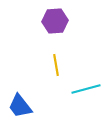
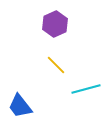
purple hexagon: moved 3 px down; rotated 20 degrees counterclockwise
yellow line: rotated 35 degrees counterclockwise
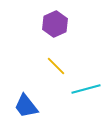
yellow line: moved 1 px down
blue trapezoid: moved 6 px right
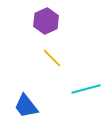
purple hexagon: moved 9 px left, 3 px up
yellow line: moved 4 px left, 8 px up
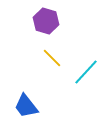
purple hexagon: rotated 20 degrees counterclockwise
cyan line: moved 17 px up; rotated 32 degrees counterclockwise
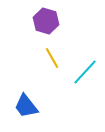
yellow line: rotated 15 degrees clockwise
cyan line: moved 1 px left
